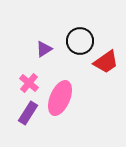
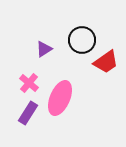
black circle: moved 2 px right, 1 px up
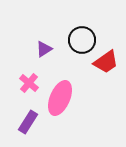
purple rectangle: moved 9 px down
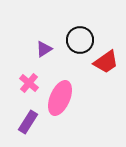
black circle: moved 2 px left
